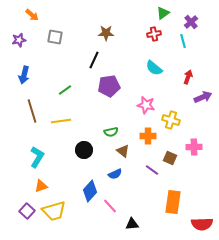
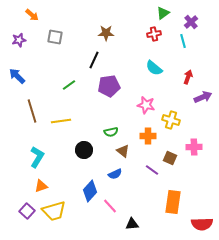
blue arrow: moved 7 px left, 1 px down; rotated 120 degrees clockwise
green line: moved 4 px right, 5 px up
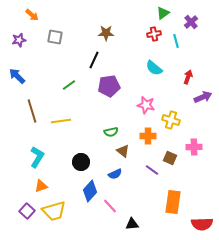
cyan line: moved 7 px left
black circle: moved 3 px left, 12 px down
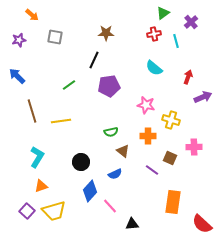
red semicircle: rotated 45 degrees clockwise
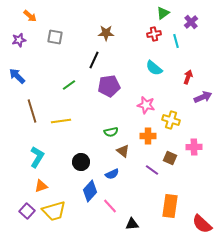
orange arrow: moved 2 px left, 1 px down
blue semicircle: moved 3 px left
orange rectangle: moved 3 px left, 4 px down
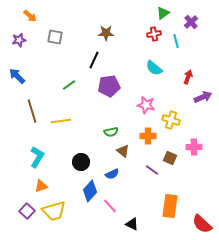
black triangle: rotated 32 degrees clockwise
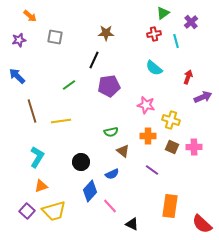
brown square: moved 2 px right, 11 px up
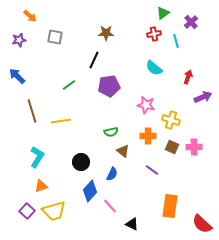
blue semicircle: rotated 40 degrees counterclockwise
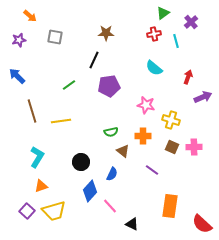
orange cross: moved 5 px left
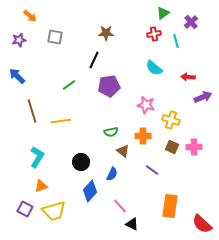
red arrow: rotated 104 degrees counterclockwise
pink line: moved 10 px right
purple square: moved 2 px left, 2 px up; rotated 14 degrees counterclockwise
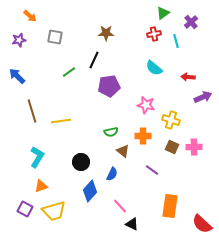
green line: moved 13 px up
